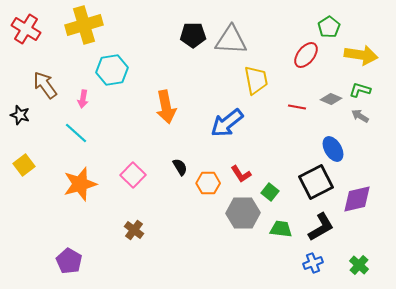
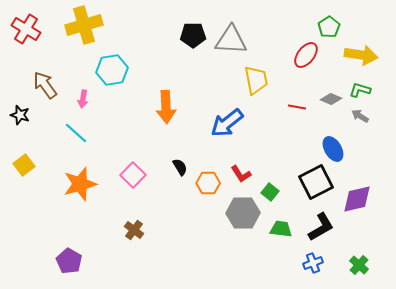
orange arrow: rotated 8 degrees clockwise
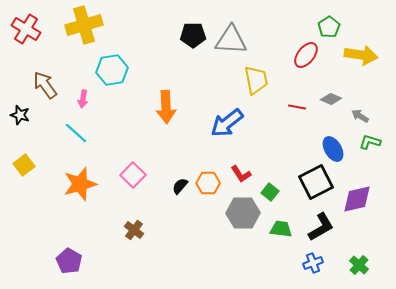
green L-shape: moved 10 px right, 52 px down
black semicircle: moved 19 px down; rotated 108 degrees counterclockwise
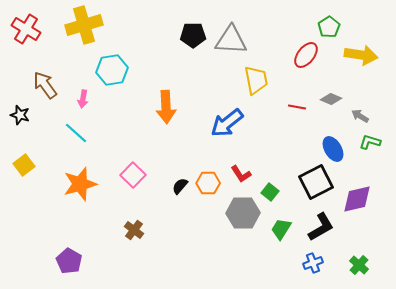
green trapezoid: rotated 65 degrees counterclockwise
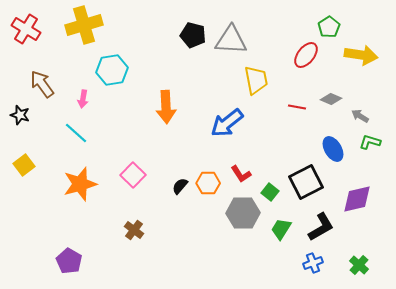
black pentagon: rotated 15 degrees clockwise
brown arrow: moved 3 px left, 1 px up
black square: moved 10 px left
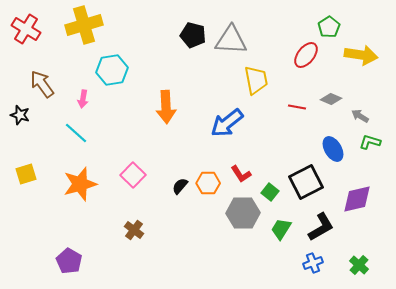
yellow square: moved 2 px right, 9 px down; rotated 20 degrees clockwise
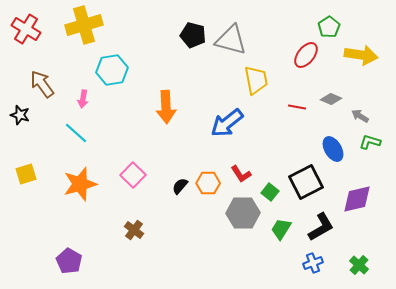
gray triangle: rotated 12 degrees clockwise
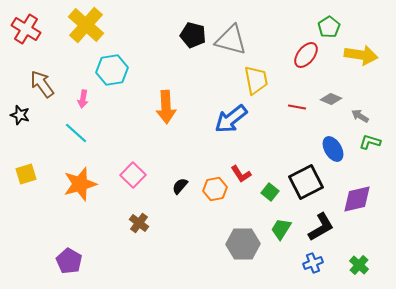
yellow cross: moved 2 px right; rotated 33 degrees counterclockwise
blue arrow: moved 4 px right, 4 px up
orange hexagon: moved 7 px right, 6 px down; rotated 10 degrees counterclockwise
gray hexagon: moved 31 px down
brown cross: moved 5 px right, 7 px up
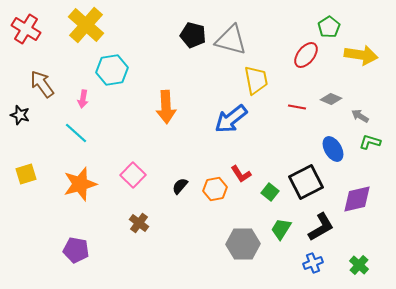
purple pentagon: moved 7 px right, 11 px up; rotated 20 degrees counterclockwise
